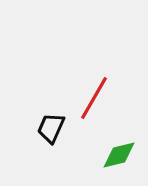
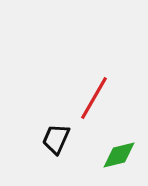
black trapezoid: moved 5 px right, 11 px down
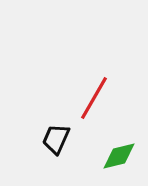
green diamond: moved 1 px down
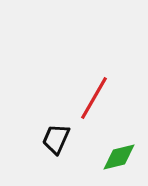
green diamond: moved 1 px down
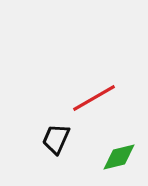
red line: rotated 30 degrees clockwise
